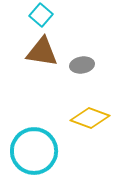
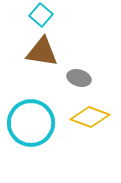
gray ellipse: moved 3 px left, 13 px down; rotated 25 degrees clockwise
yellow diamond: moved 1 px up
cyan circle: moved 3 px left, 28 px up
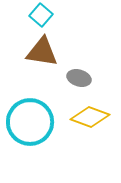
cyan circle: moved 1 px left, 1 px up
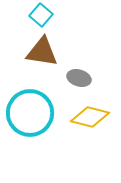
yellow diamond: rotated 6 degrees counterclockwise
cyan circle: moved 9 px up
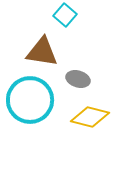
cyan square: moved 24 px right
gray ellipse: moved 1 px left, 1 px down
cyan circle: moved 13 px up
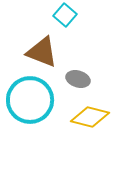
brown triangle: rotated 12 degrees clockwise
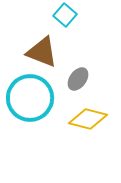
gray ellipse: rotated 70 degrees counterclockwise
cyan circle: moved 2 px up
yellow diamond: moved 2 px left, 2 px down
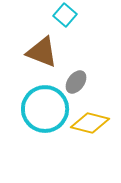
gray ellipse: moved 2 px left, 3 px down
cyan circle: moved 15 px right, 11 px down
yellow diamond: moved 2 px right, 4 px down
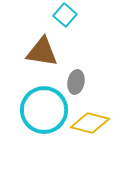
brown triangle: rotated 12 degrees counterclockwise
gray ellipse: rotated 25 degrees counterclockwise
cyan circle: moved 1 px left, 1 px down
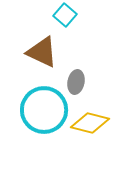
brown triangle: rotated 16 degrees clockwise
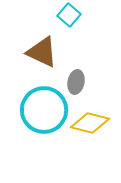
cyan square: moved 4 px right
